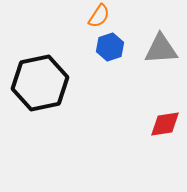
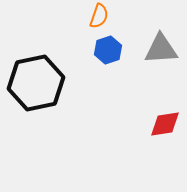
orange semicircle: rotated 15 degrees counterclockwise
blue hexagon: moved 2 px left, 3 px down
black hexagon: moved 4 px left
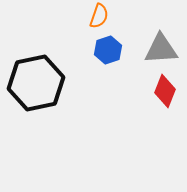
red diamond: moved 33 px up; rotated 60 degrees counterclockwise
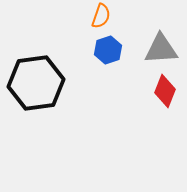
orange semicircle: moved 2 px right
black hexagon: rotated 4 degrees clockwise
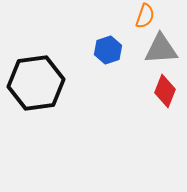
orange semicircle: moved 44 px right
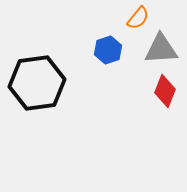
orange semicircle: moved 7 px left, 2 px down; rotated 20 degrees clockwise
black hexagon: moved 1 px right
